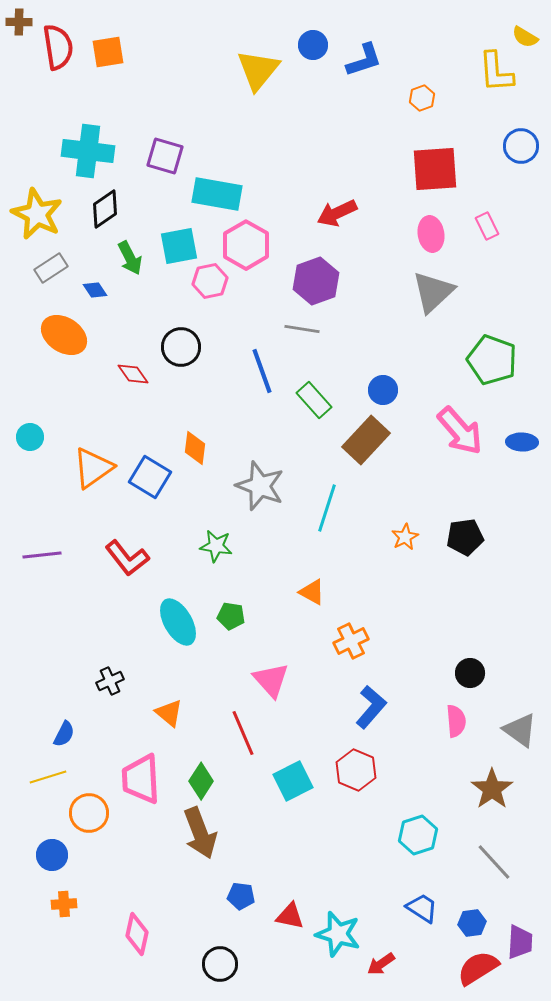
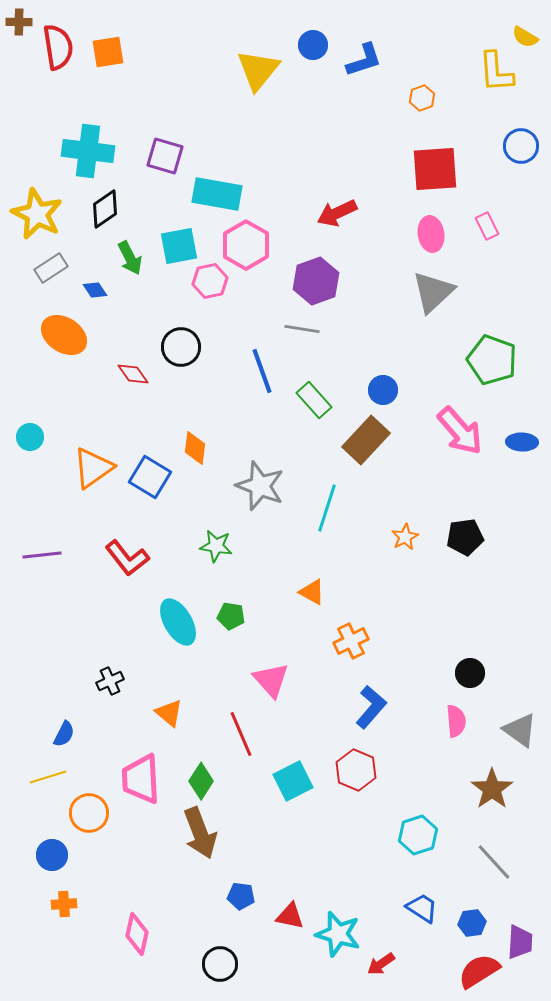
red line at (243, 733): moved 2 px left, 1 px down
red semicircle at (478, 968): moved 1 px right, 3 px down
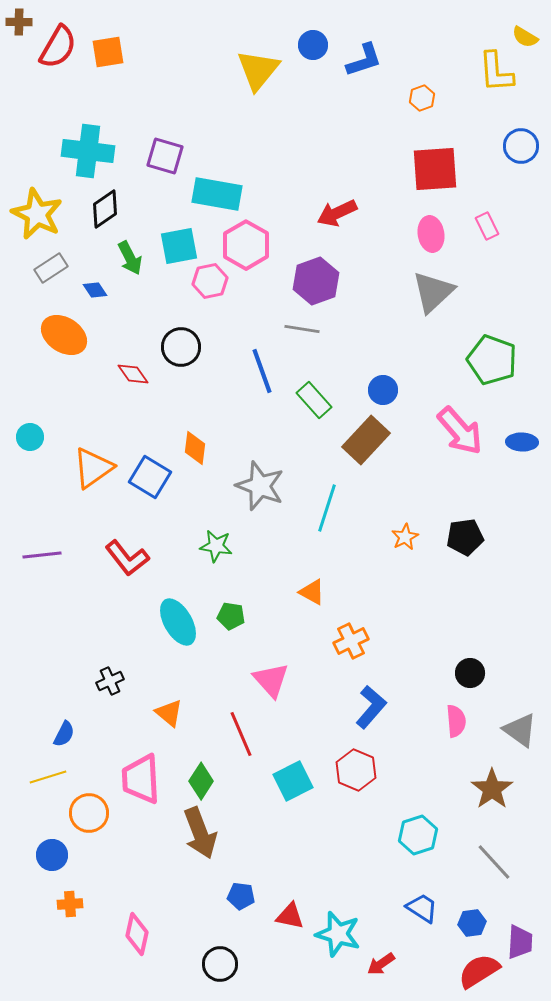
red semicircle at (58, 47): rotated 39 degrees clockwise
orange cross at (64, 904): moved 6 px right
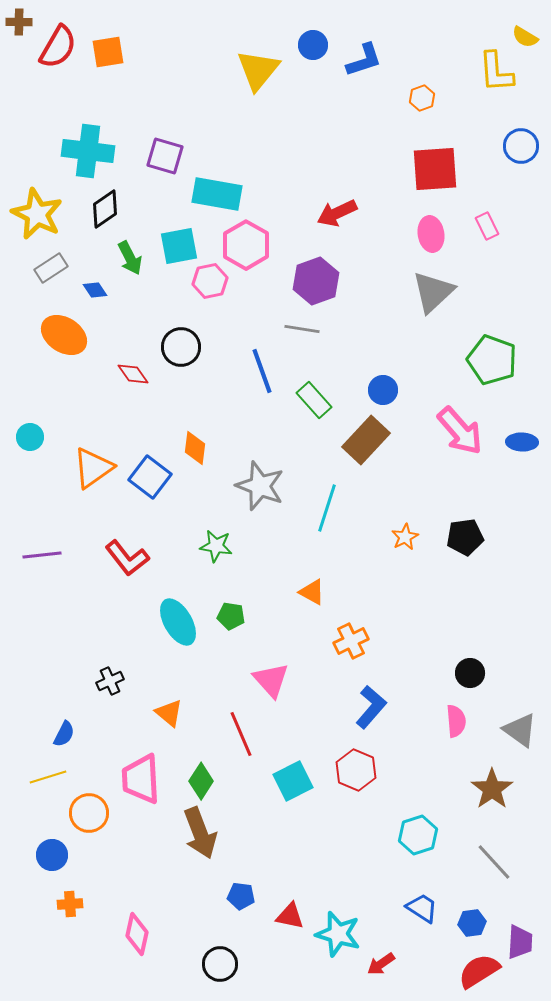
blue square at (150, 477): rotated 6 degrees clockwise
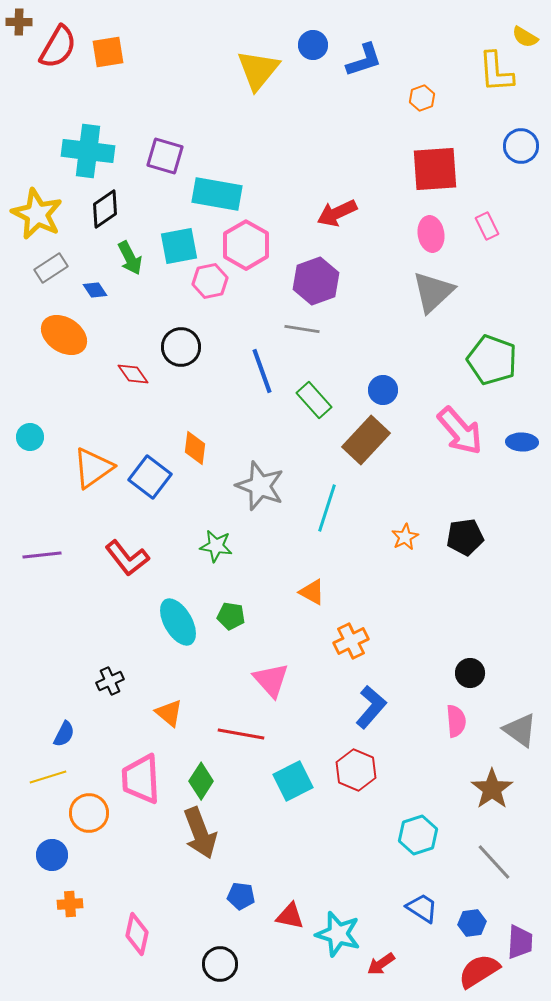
red line at (241, 734): rotated 57 degrees counterclockwise
